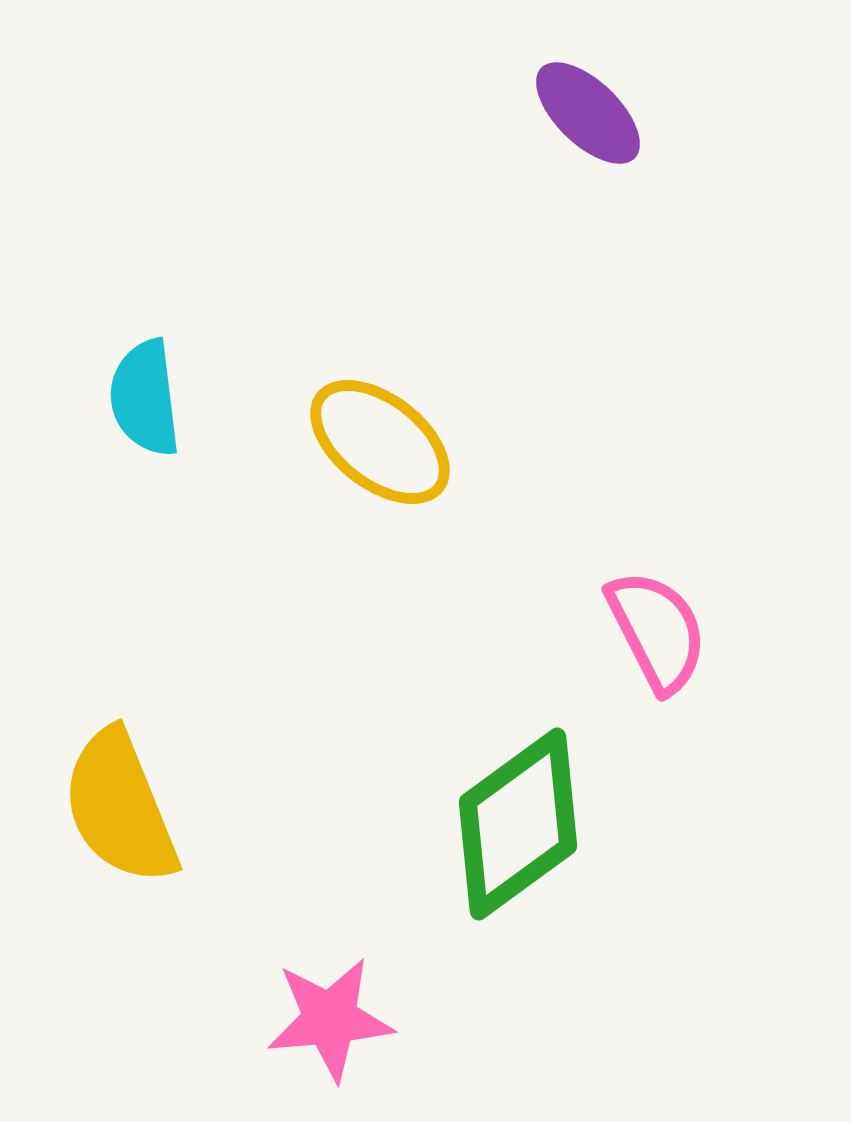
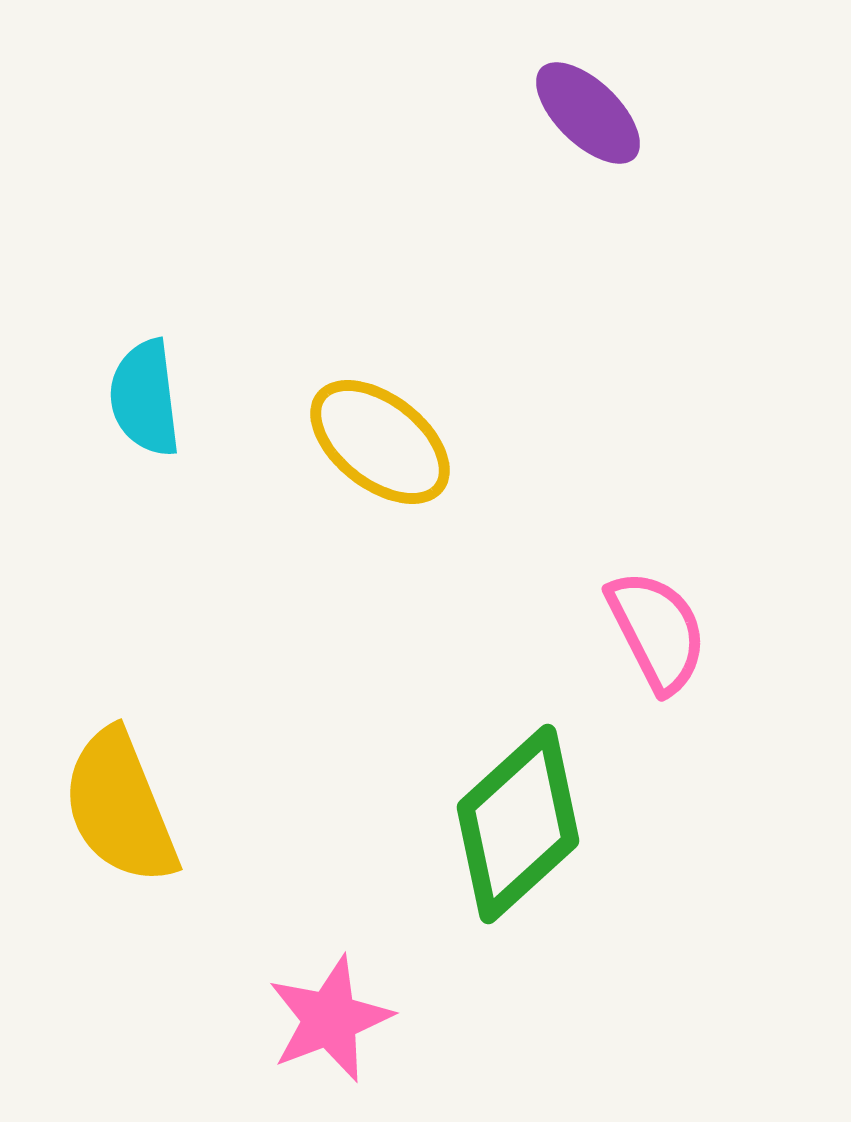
green diamond: rotated 6 degrees counterclockwise
pink star: rotated 16 degrees counterclockwise
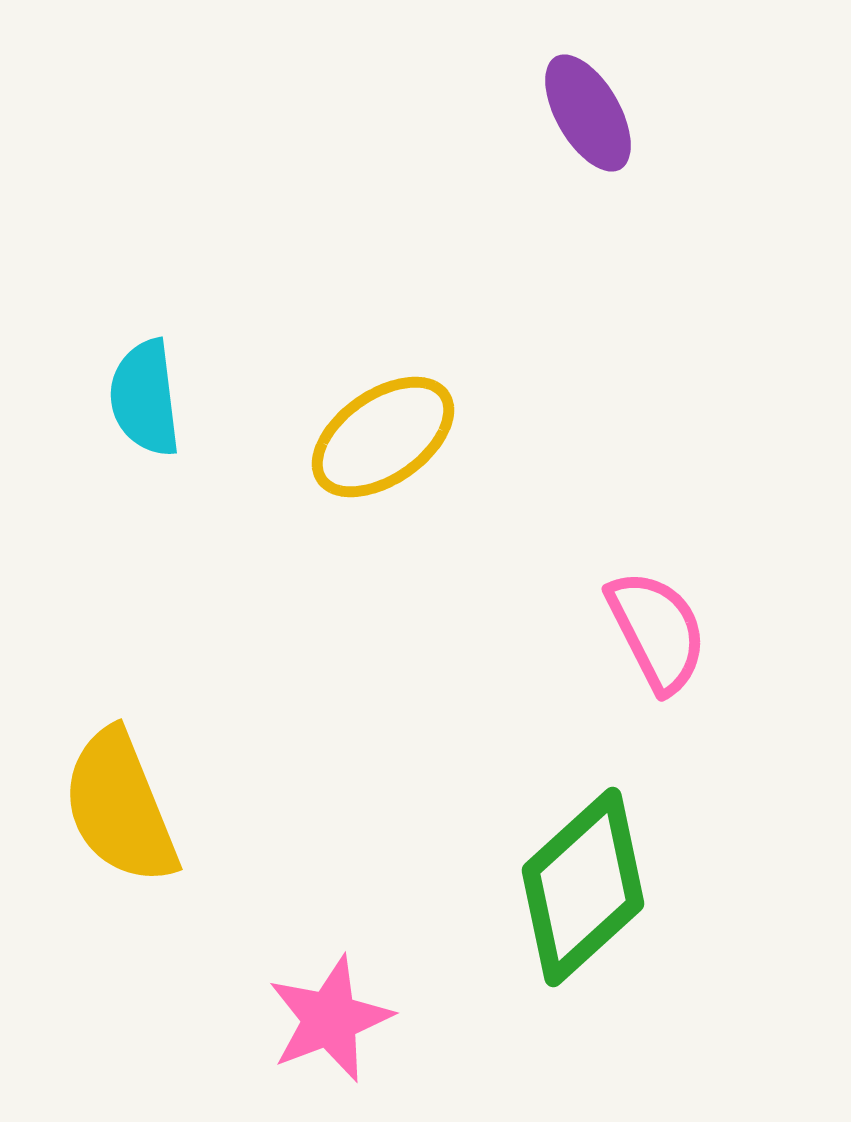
purple ellipse: rotated 16 degrees clockwise
yellow ellipse: moved 3 px right, 5 px up; rotated 73 degrees counterclockwise
green diamond: moved 65 px right, 63 px down
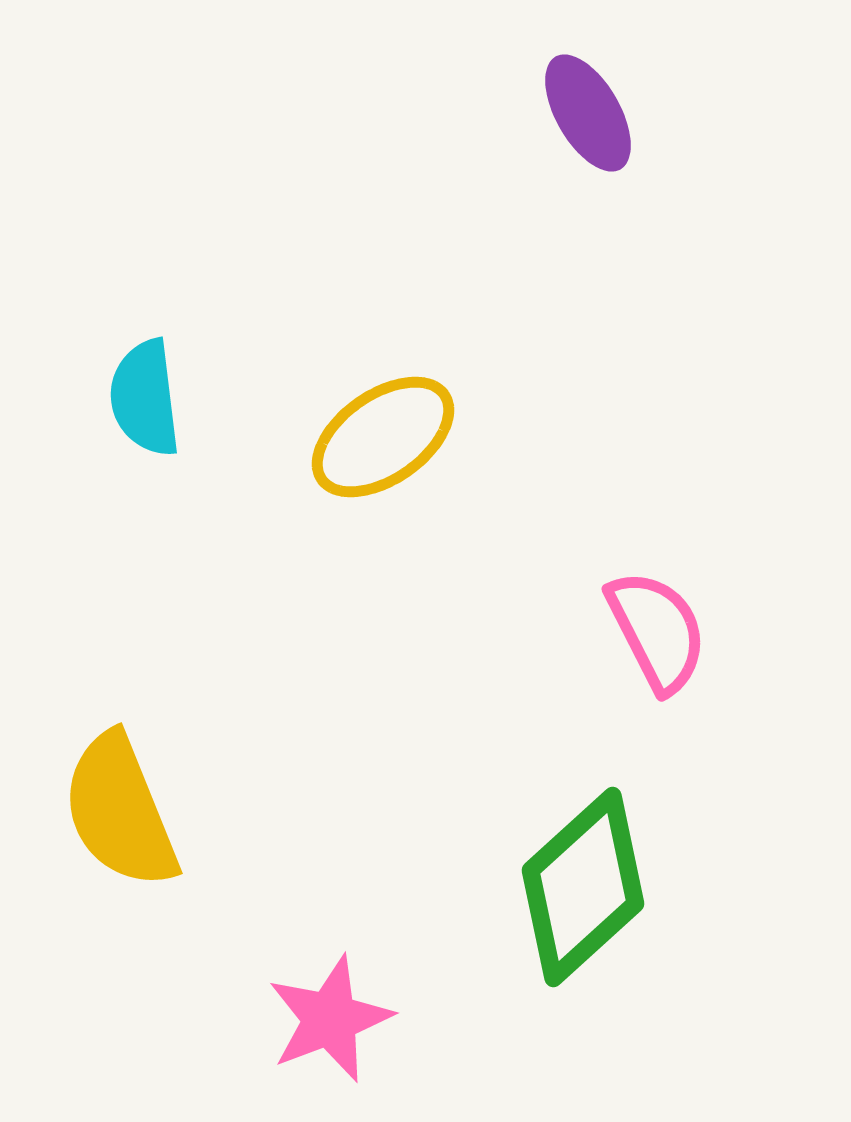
yellow semicircle: moved 4 px down
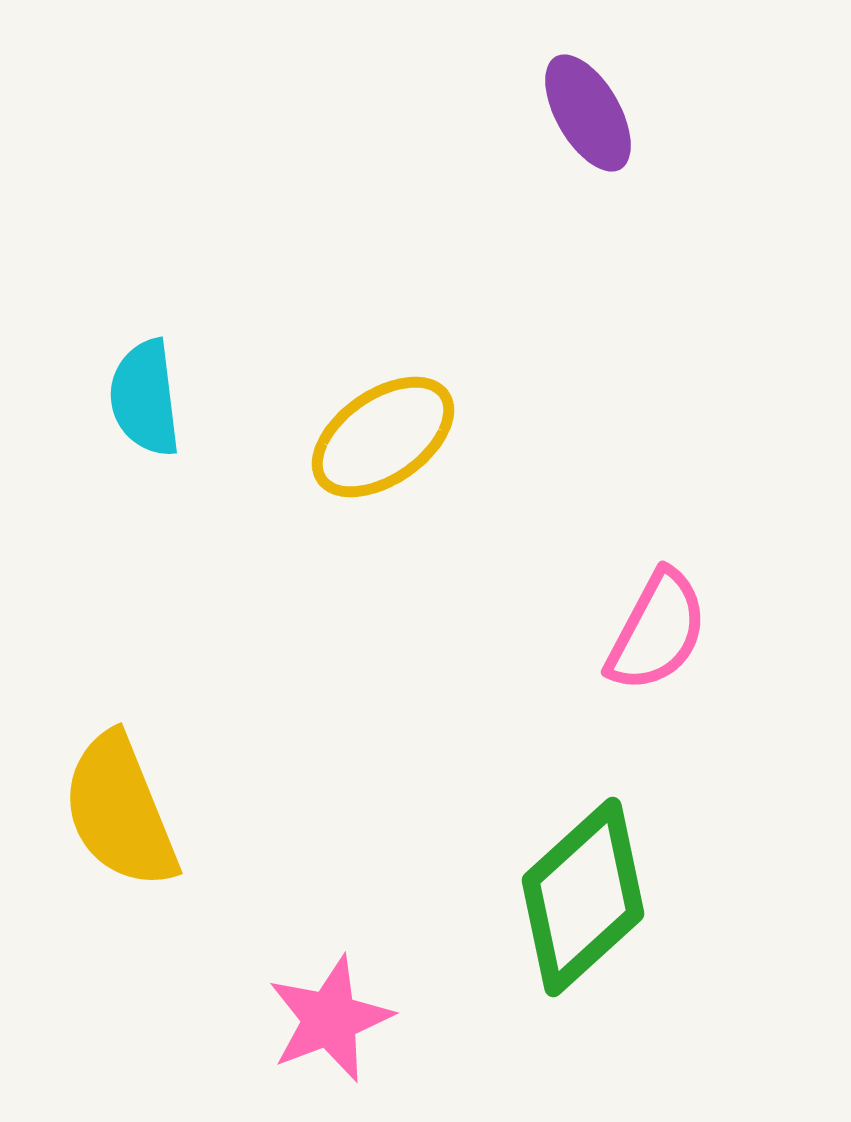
pink semicircle: rotated 55 degrees clockwise
green diamond: moved 10 px down
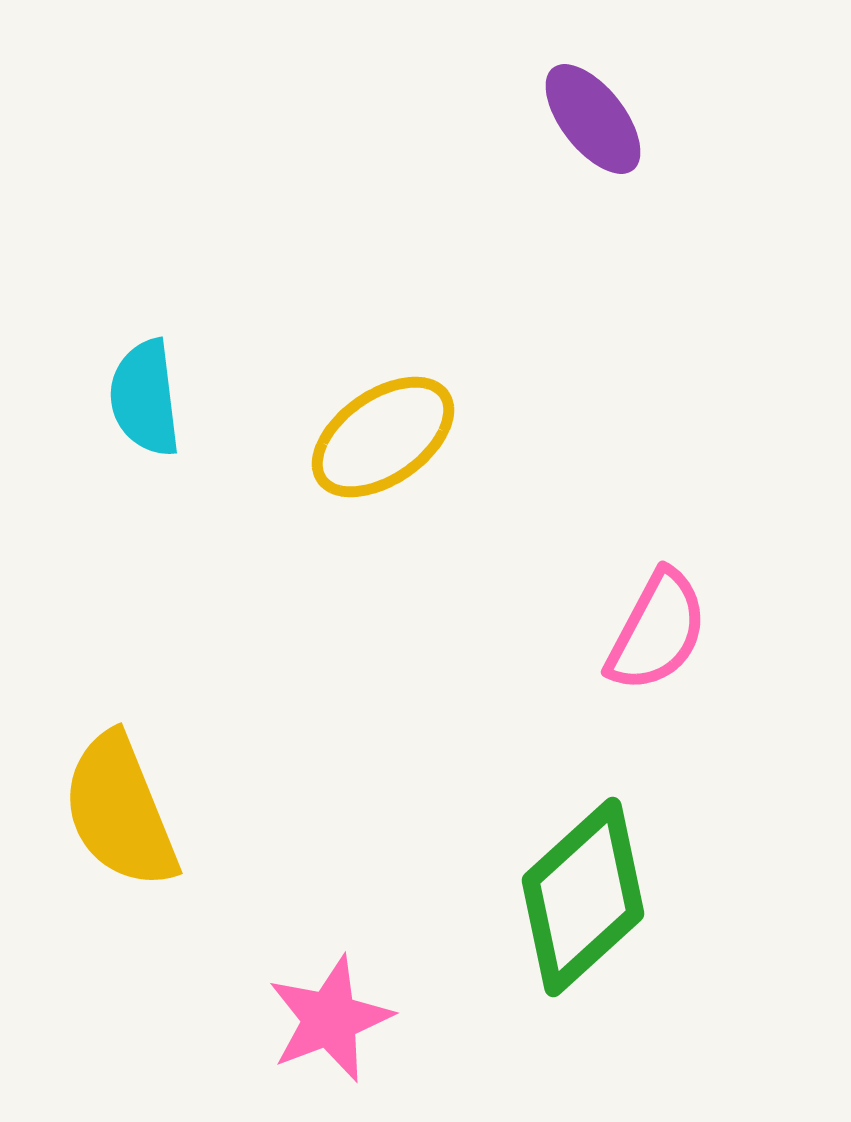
purple ellipse: moved 5 px right, 6 px down; rotated 8 degrees counterclockwise
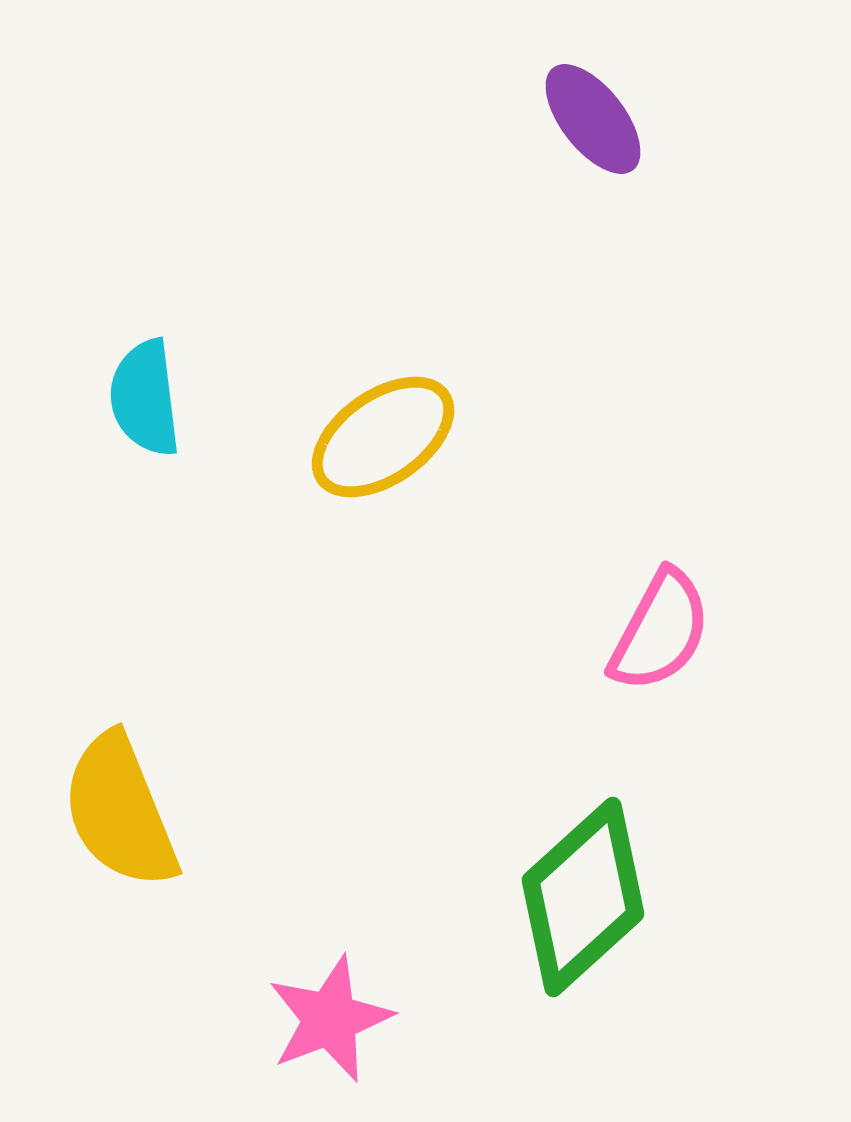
pink semicircle: moved 3 px right
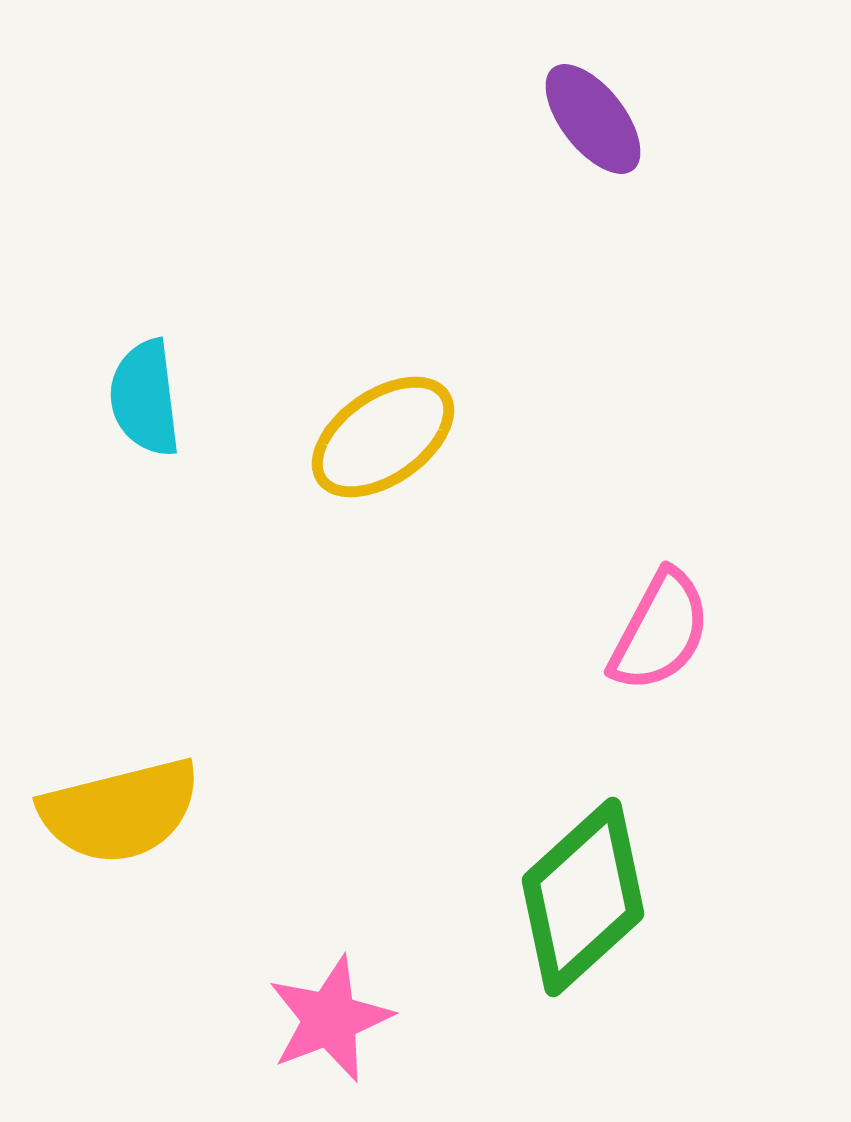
yellow semicircle: rotated 82 degrees counterclockwise
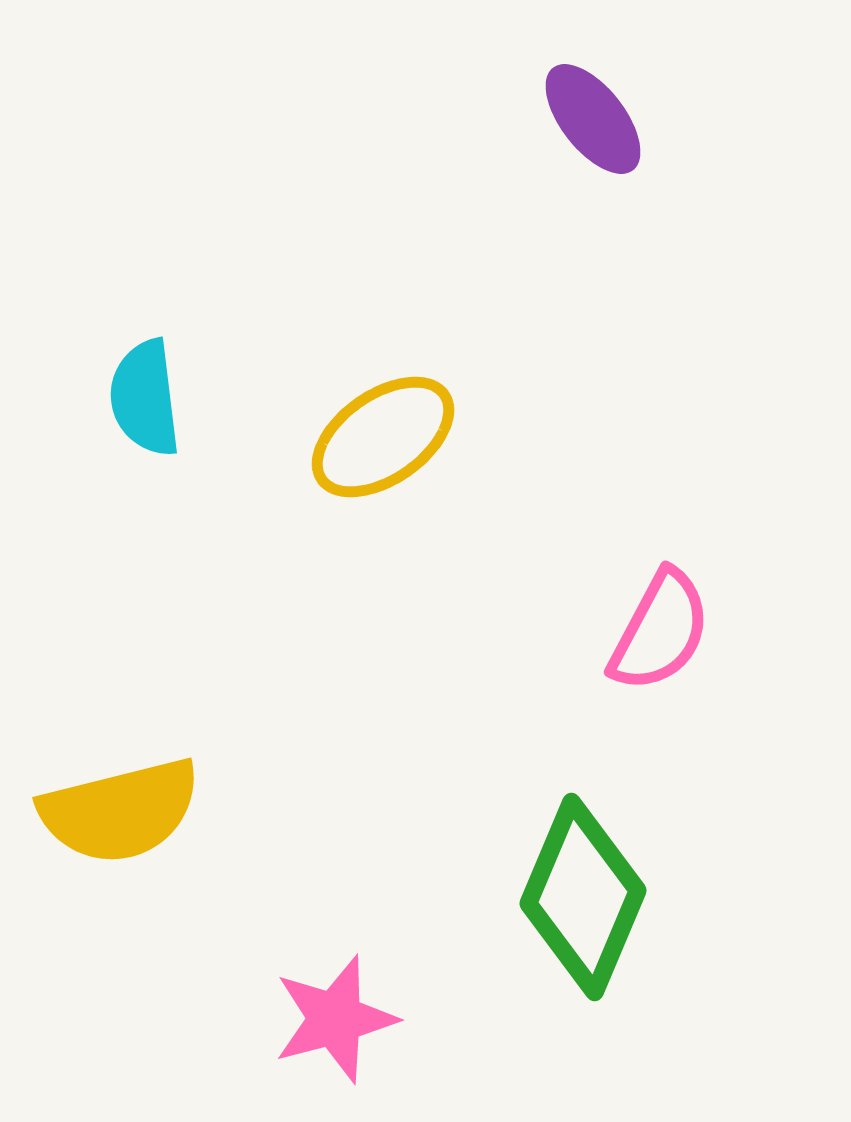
green diamond: rotated 25 degrees counterclockwise
pink star: moved 5 px right; rotated 6 degrees clockwise
